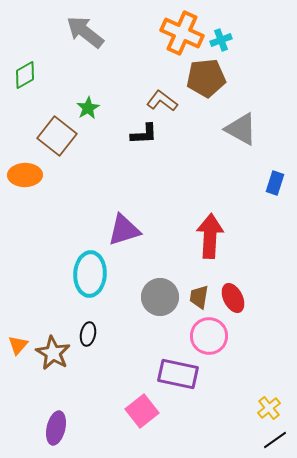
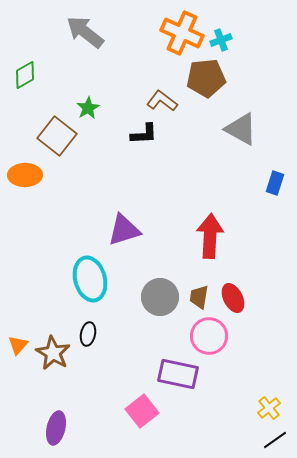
cyan ellipse: moved 5 px down; rotated 18 degrees counterclockwise
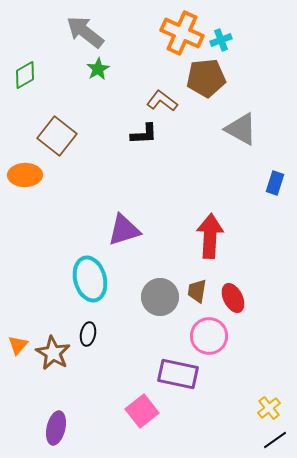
green star: moved 10 px right, 39 px up
brown trapezoid: moved 2 px left, 6 px up
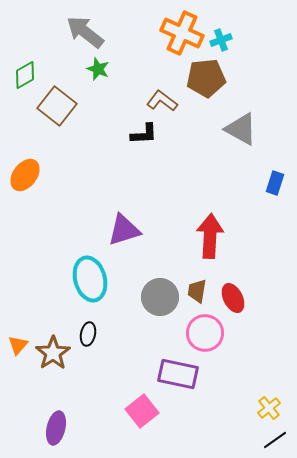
green star: rotated 20 degrees counterclockwise
brown square: moved 30 px up
orange ellipse: rotated 52 degrees counterclockwise
pink circle: moved 4 px left, 3 px up
brown star: rotated 8 degrees clockwise
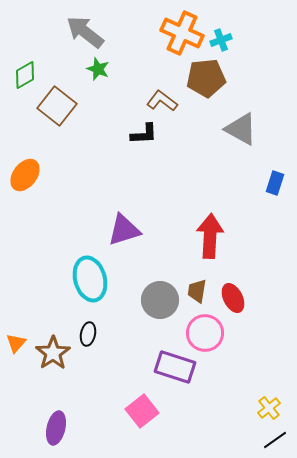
gray circle: moved 3 px down
orange triangle: moved 2 px left, 2 px up
purple rectangle: moved 3 px left, 7 px up; rotated 6 degrees clockwise
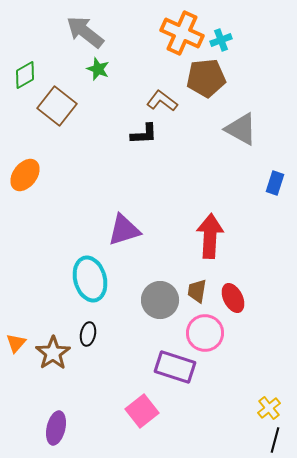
black line: rotated 40 degrees counterclockwise
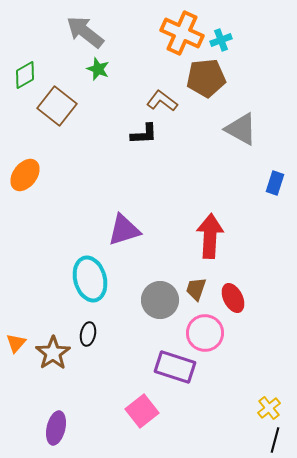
brown trapezoid: moved 1 px left, 2 px up; rotated 10 degrees clockwise
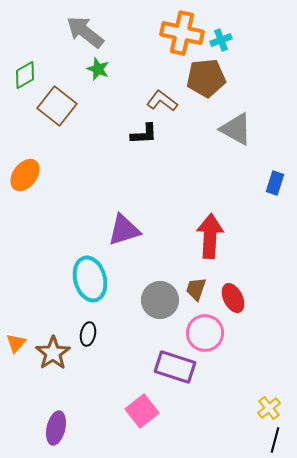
orange cross: rotated 12 degrees counterclockwise
gray triangle: moved 5 px left
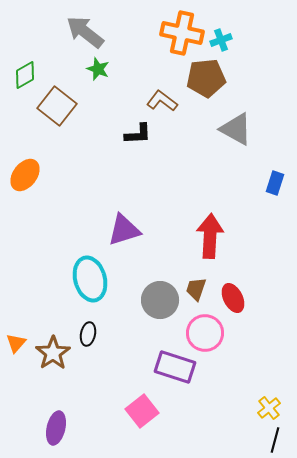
black L-shape: moved 6 px left
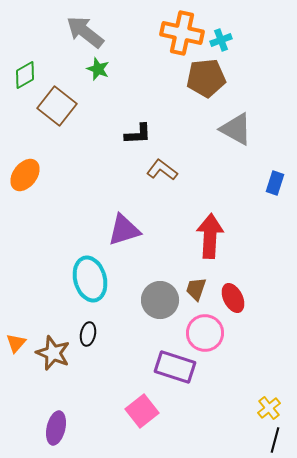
brown L-shape: moved 69 px down
brown star: rotated 16 degrees counterclockwise
